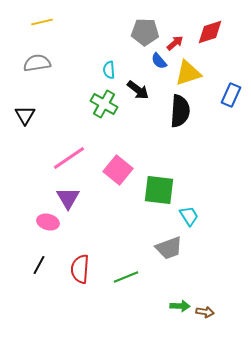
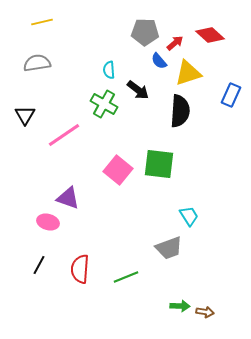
red diamond: moved 3 px down; rotated 60 degrees clockwise
pink line: moved 5 px left, 23 px up
green square: moved 26 px up
purple triangle: rotated 40 degrees counterclockwise
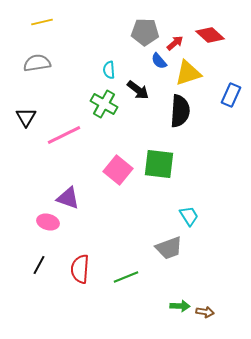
black triangle: moved 1 px right, 2 px down
pink line: rotated 8 degrees clockwise
